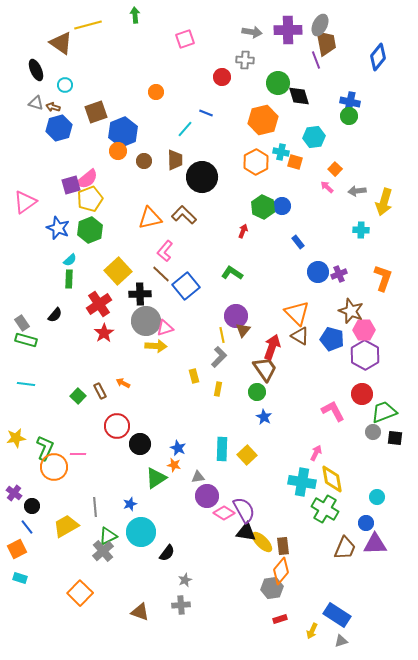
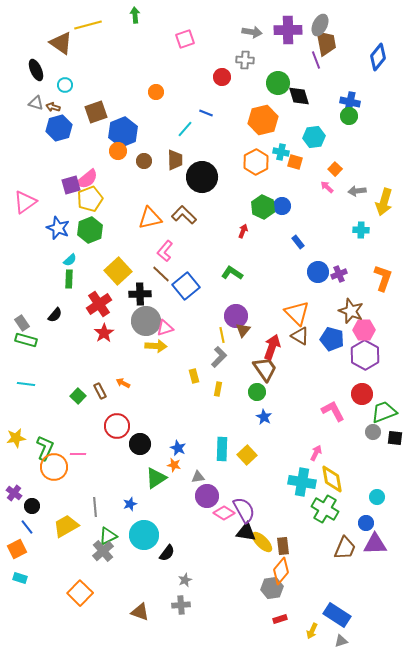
cyan circle at (141, 532): moved 3 px right, 3 px down
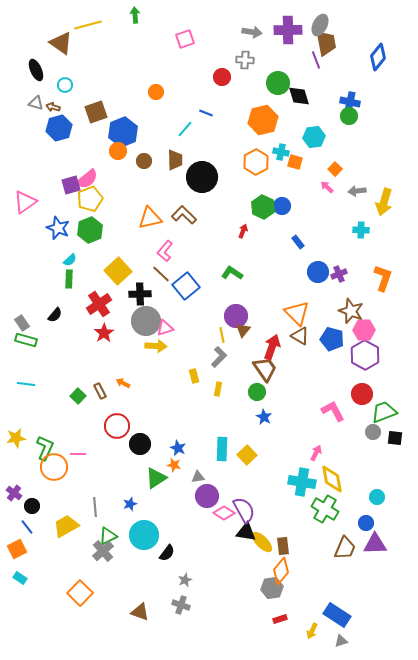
cyan rectangle at (20, 578): rotated 16 degrees clockwise
gray cross at (181, 605): rotated 24 degrees clockwise
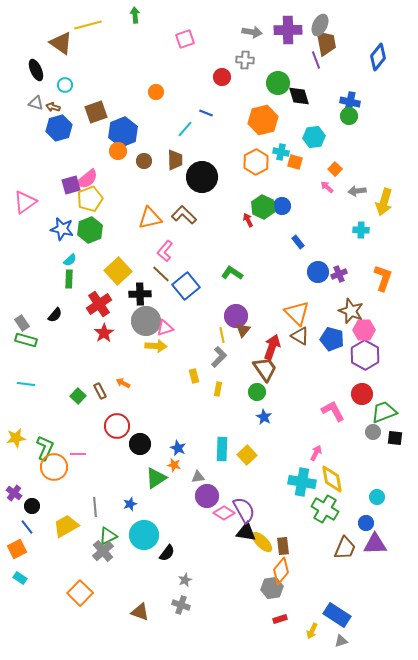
blue star at (58, 228): moved 4 px right, 1 px down; rotated 10 degrees counterclockwise
red arrow at (243, 231): moved 5 px right, 11 px up; rotated 48 degrees counterclockwise
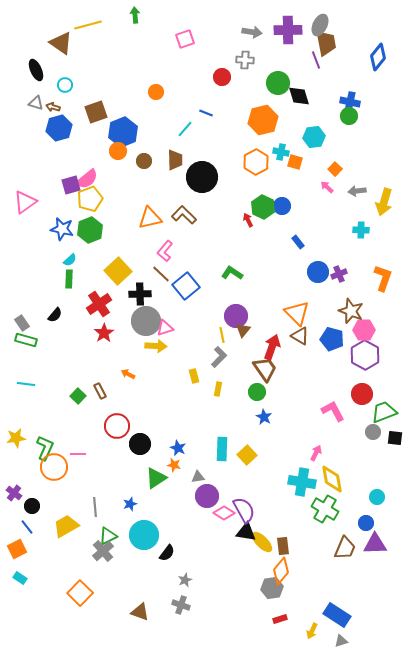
orange arrow at (123, 383): moved 5 px right, 9 px up
